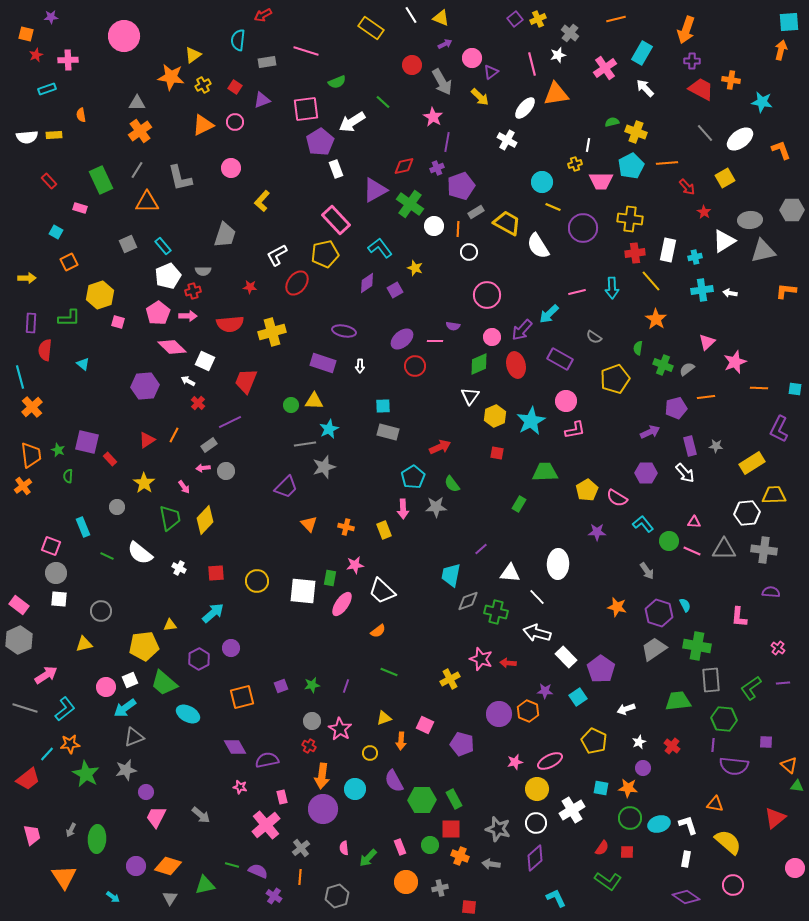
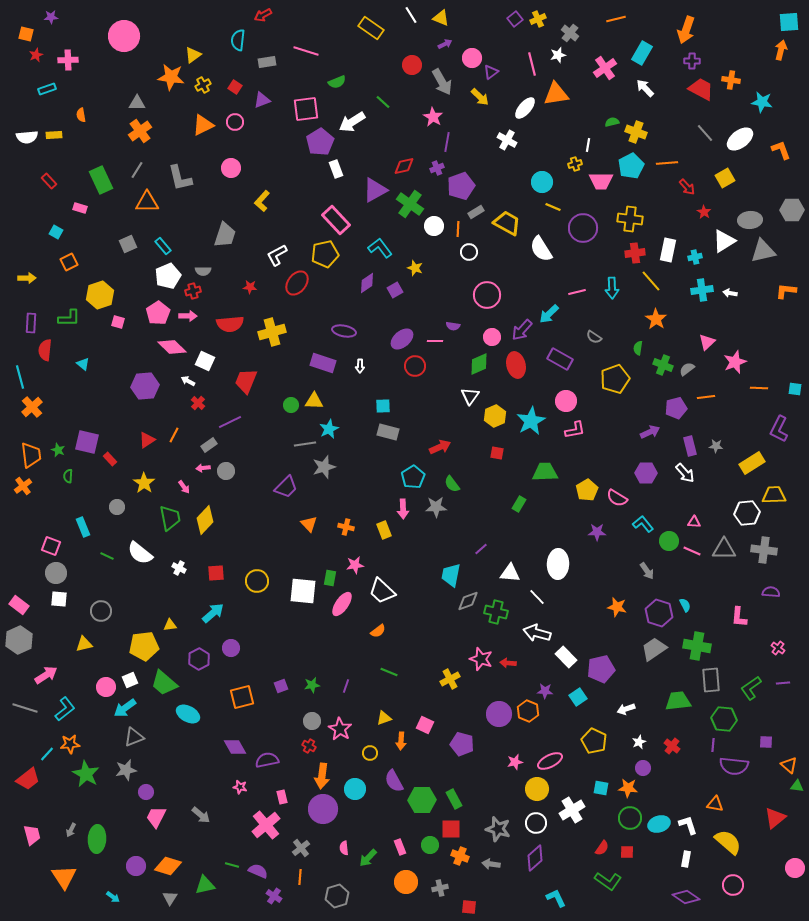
white semicircle at (538, 246): moved 3 px right, 3 px down
purple pentagon at (601, 669): rotated 24 degrees clockwise
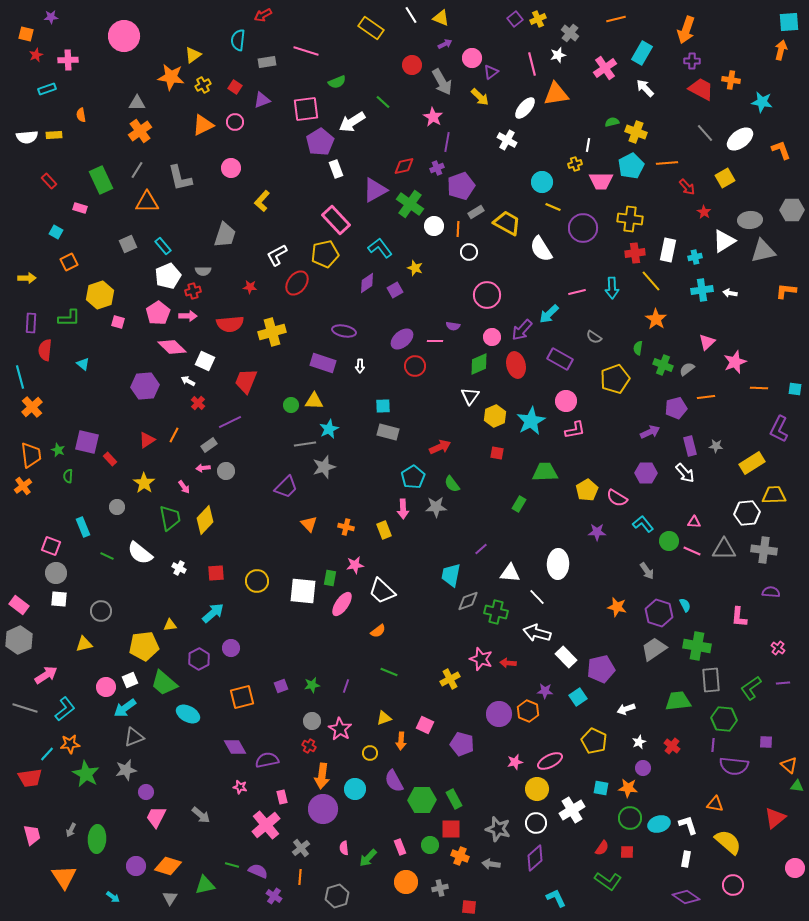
red trapezoid at (28, 779): moved 2 px right, 1 px up; rotated 30 degrees clockwise
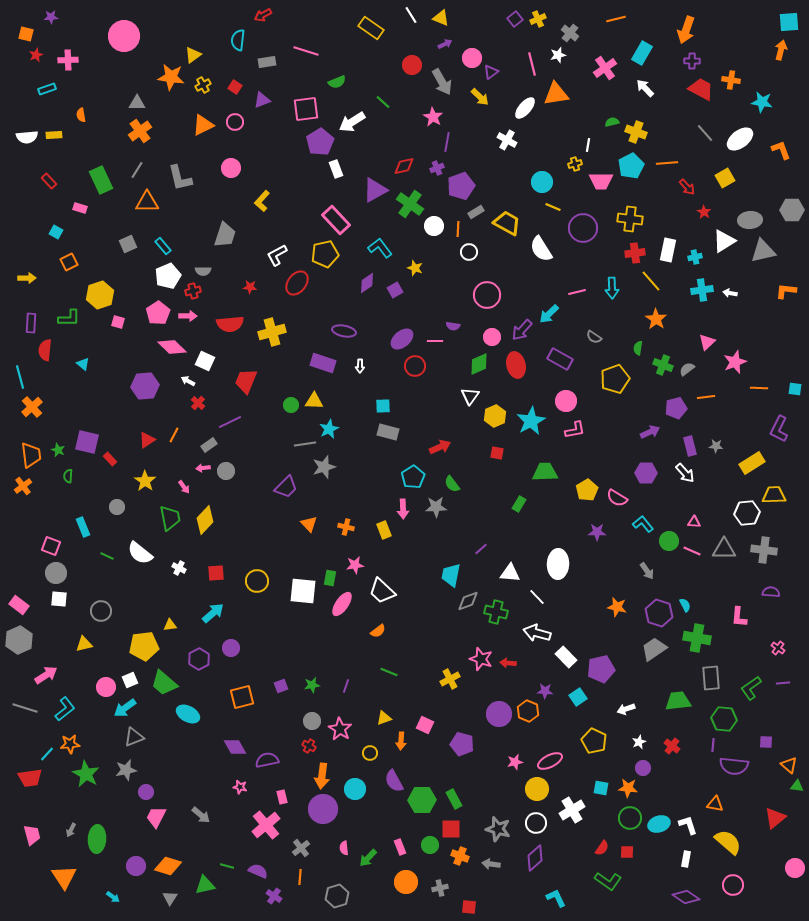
yellow star at (144, 483): moved 1 px right, 2 px up
green cross at (697, 646): moved 8 px up
gray rectangle at (711, 680): moved 2 px up
green line at (232, 865): moved 5 px left, 1 px down
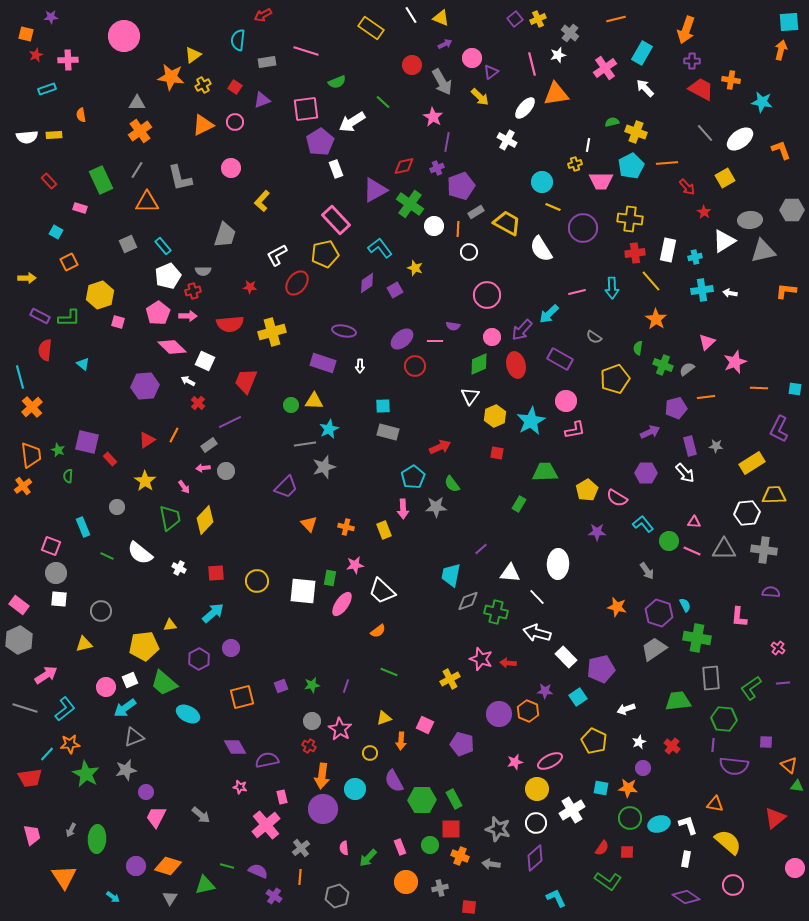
purple rectangle at (31, 323): moved 9 px right, 7 px up; rotated 66 degrees counterclockwise
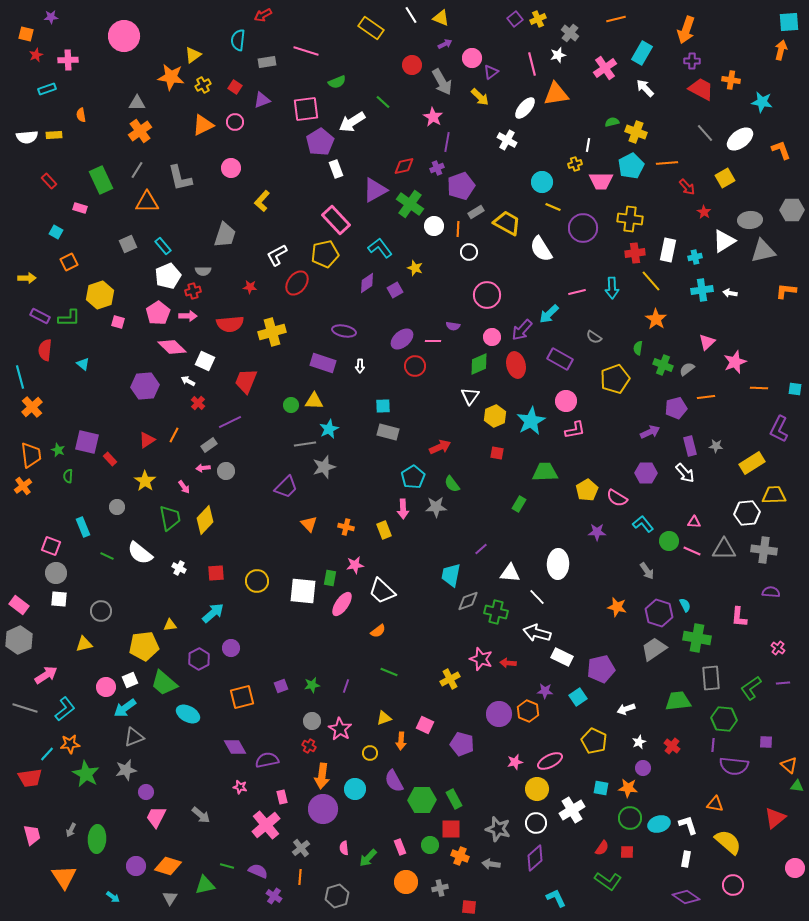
pink line at (435, 341): moved 2 px left
white rectangle at (566, 657): moved 4 px left; rotated 20 degrees counterclockwise
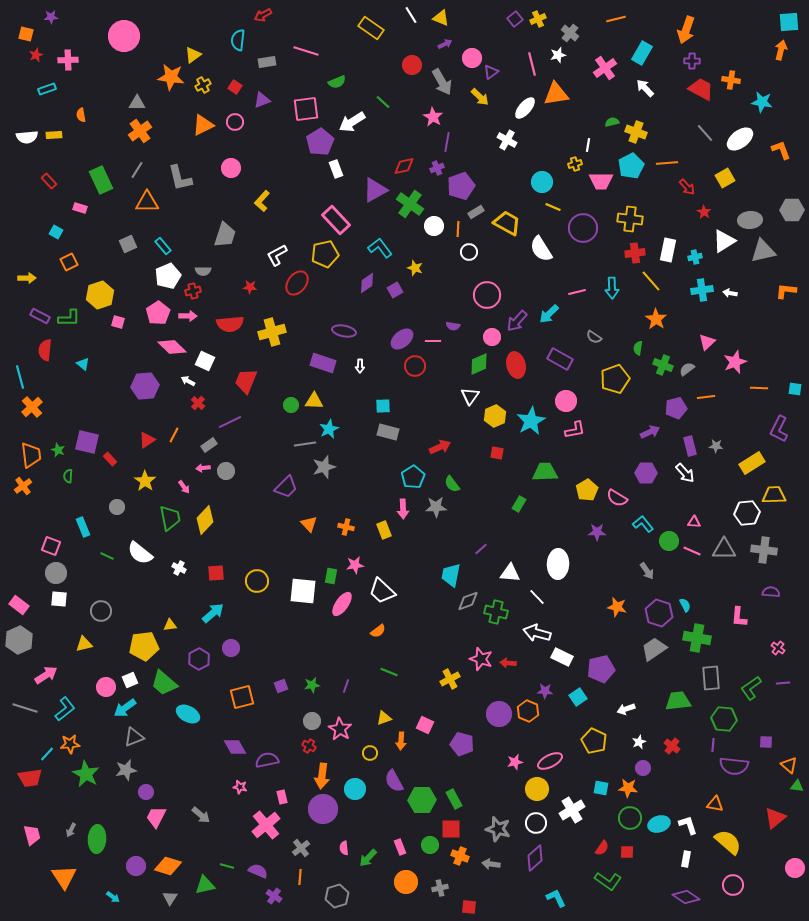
purple arrow at (522, 330): moved 5 px left, 9 px up
green rectangle at (330, 578): moved 1 px right, 2 px up
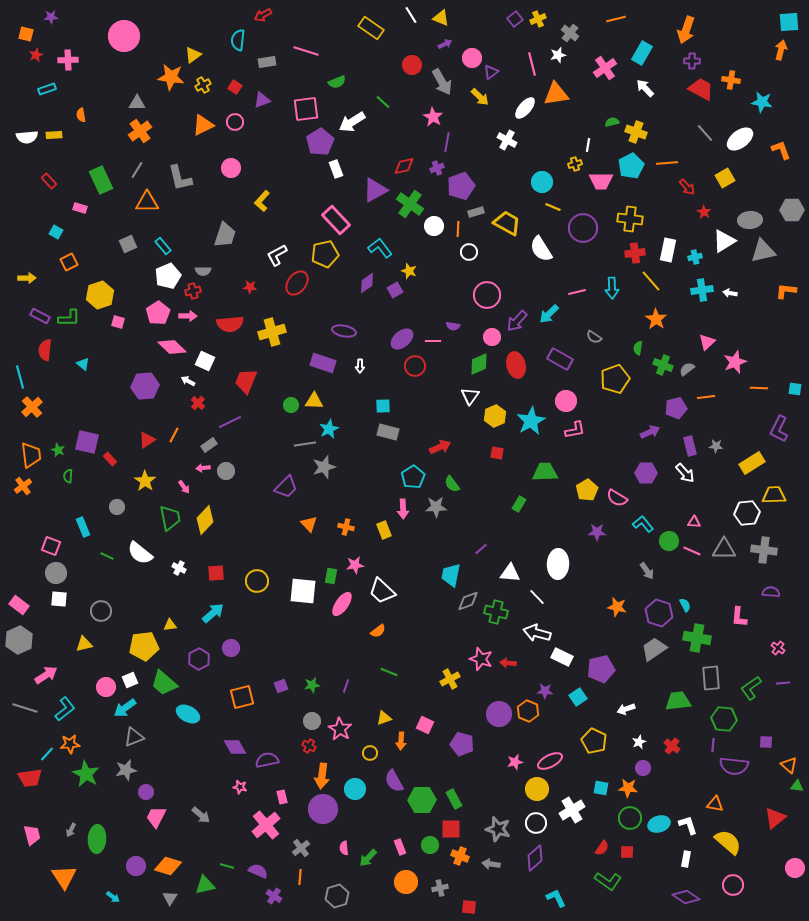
gray rectangle at (476, 212): rotated 14 degrees clockwise
yellow star at (415, 268): moved 6 px left, 3 px down
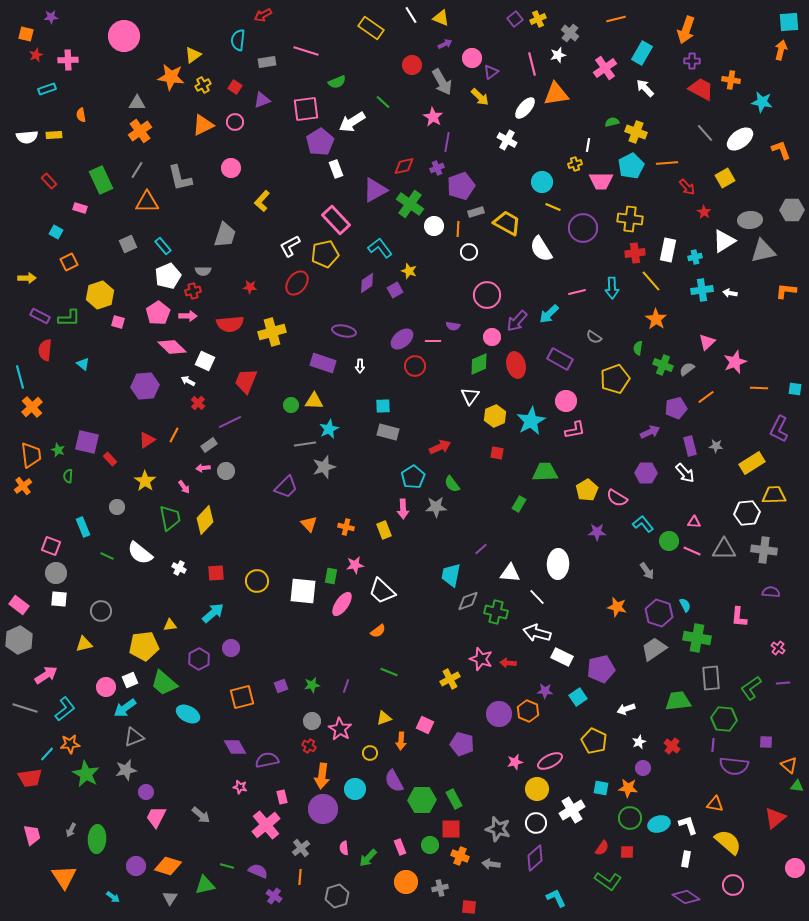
white L-shape at (277, 255): moved 13 px right, 9 px up
orange line at (706, 397): rotated 30 degrees counterclockwise
